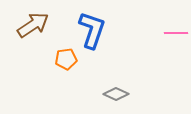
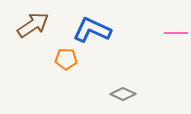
blue L-shape: rotated 84 degrees counterclockwise
orange pentagon: rotated 10 degrees clockwise
gray diamond: moved 7 px right
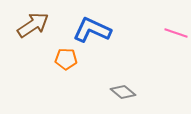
pink line: rotated 20 degrees clockwise
gray diamond: moved 2 px up; rotated 15 degrees clockwise
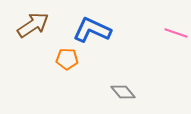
orange pentagon: moved 1 px right
gray diamond: rotated 10 degrees clockwise
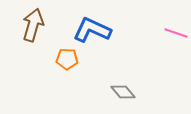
brown arrow: rotated 40 degrees counterclockwise
